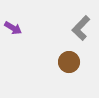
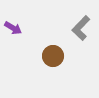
brown circle: moved 16 px left, 6 px up
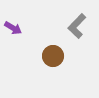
gray L-shape: moved 4 px left, 2 px up
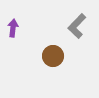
purple arrow: rotated 114 degrees counterclockwise
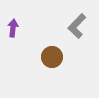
brown circle: moved 1 px left, 1 px down
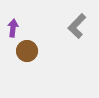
brown circle: moved 25 px left, 6 px up
